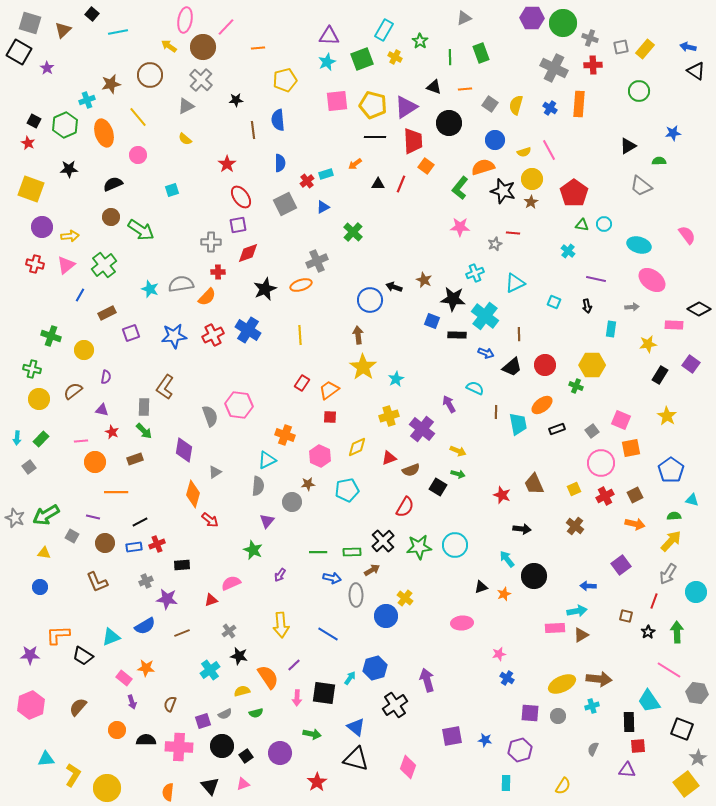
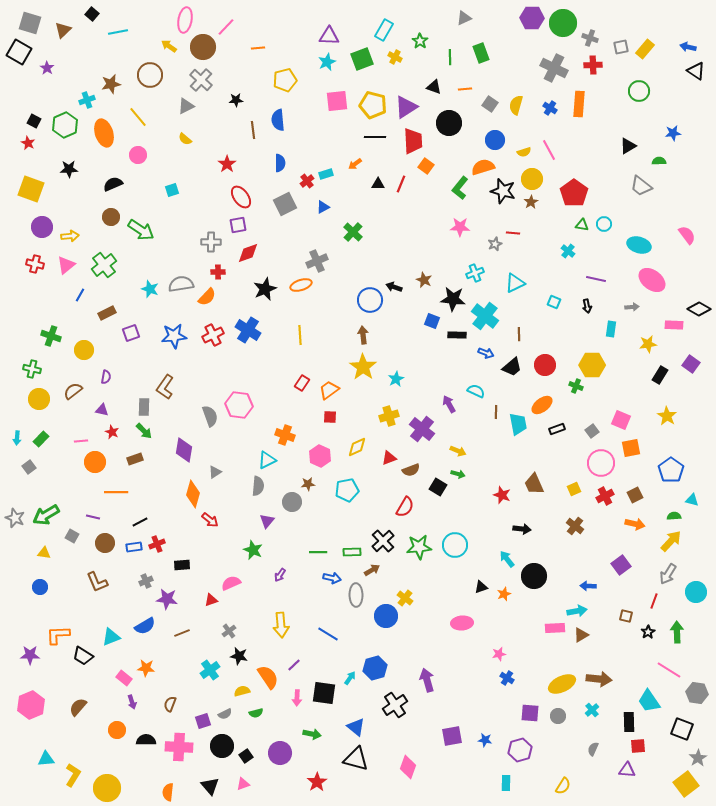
brown arrow at (358, 335): moved 5 px right
cyan semicircle at (475, 388): moved 1 px right, 3 px down
cyan cross at (592, 706): moved 4 px down; rotated 24 degrees counterclockwise
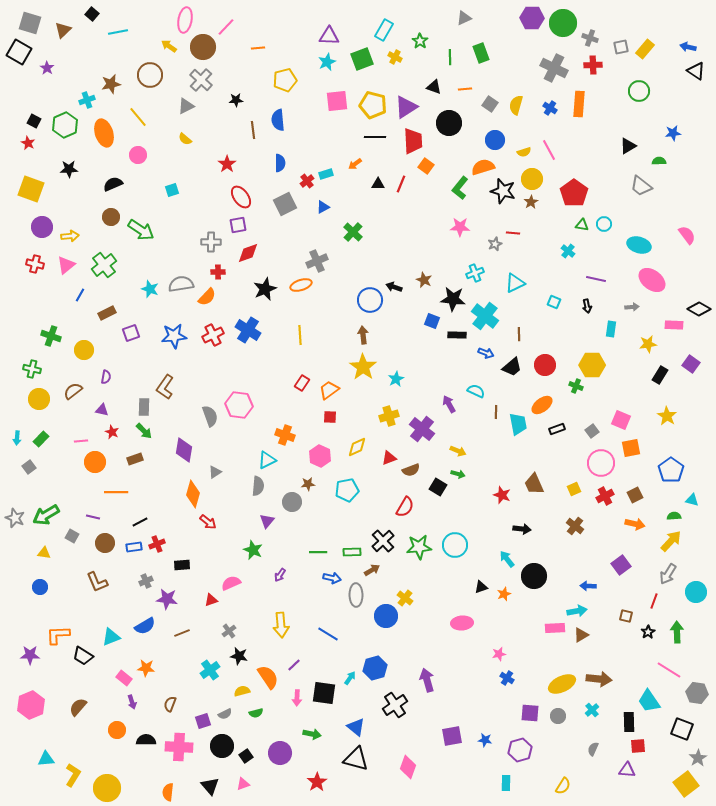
red arrow at (210, 520): moved 2 px left, 2 px down
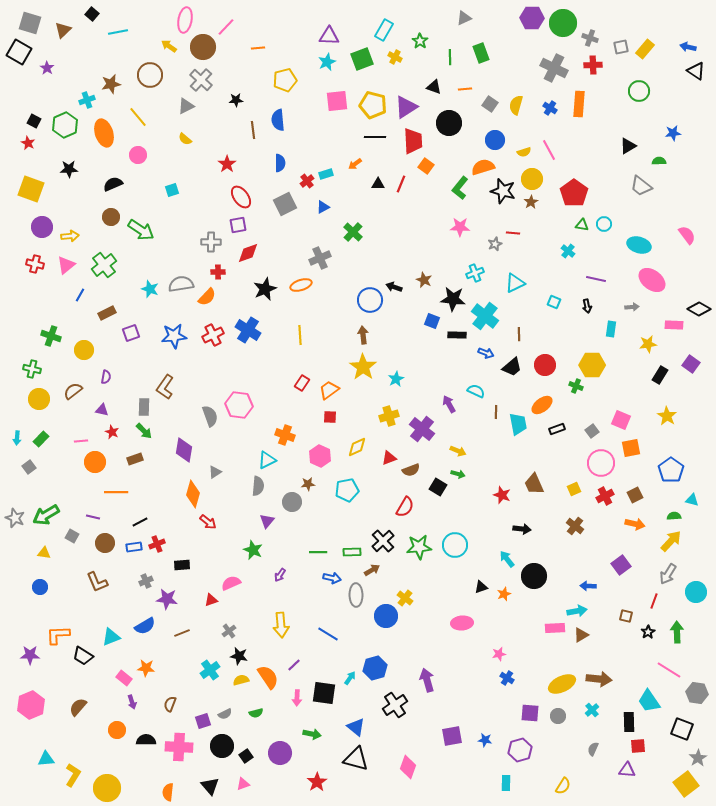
gray cross at (317, 261): moved 3 px right, 3 px up
yellow semicircle at (242, 691): moved 1 px left, 11 px up
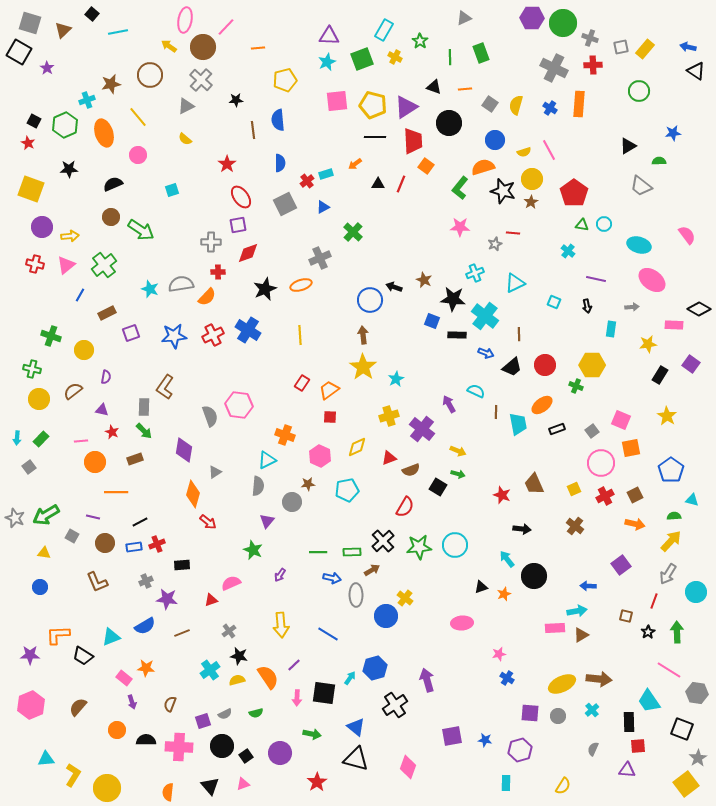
yellow semicircle at (241, 680): moved 4 px left
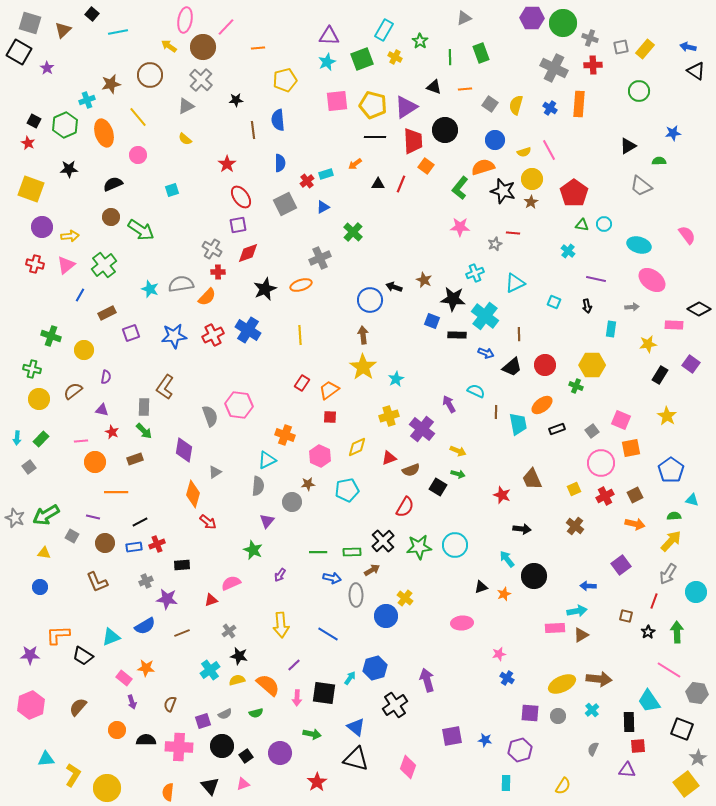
black circle at (449, 123): moved 4 px left, 7 px down
gray cross at (211, 242): moved 1 px right, 7 px down; rotated 30 degrees clockwise
brown trapezoid at (534, 484): moved 2 px left, 5 px up
orange semicircle at (268, 677): moved 8 px down; rotated 15 degrees counterclockwise
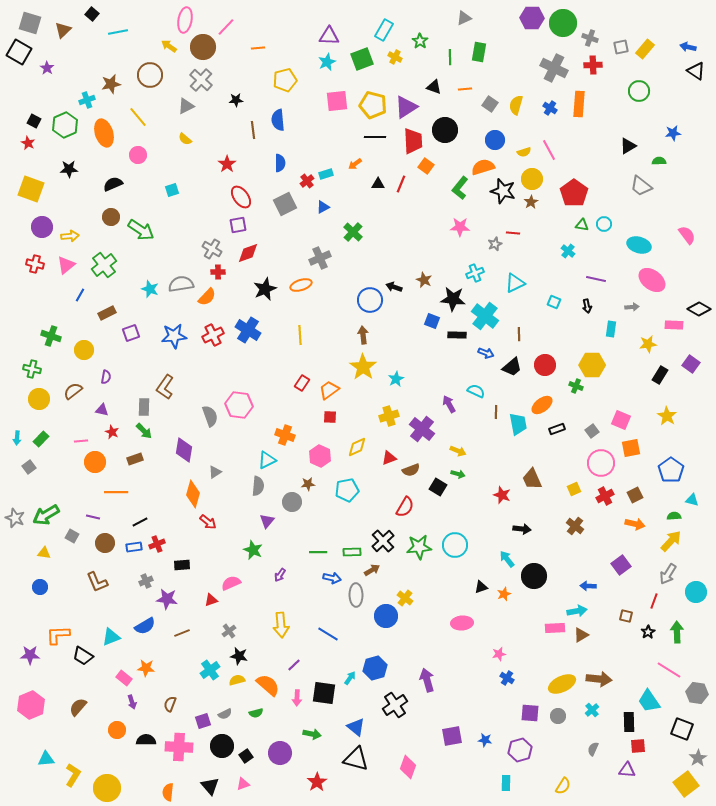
green rectangle at (481, 53): moved 2 px left, 1 px up; rotated 30 degrees clockwise
